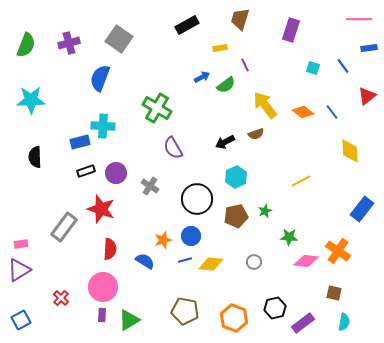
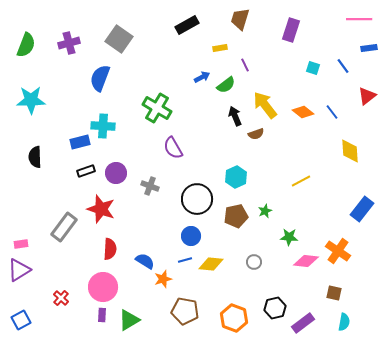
black arrow at (225, 142): moved 10 px right, 26 px up; rotated 96 degrees clockwise
gray cross at (150, 186): rotated 12 degrees counterclockwise
orange star at (163, 240): moved 39 px down
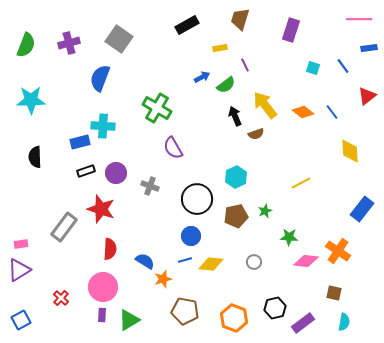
yellow line at (301, 181): moved 2 px down
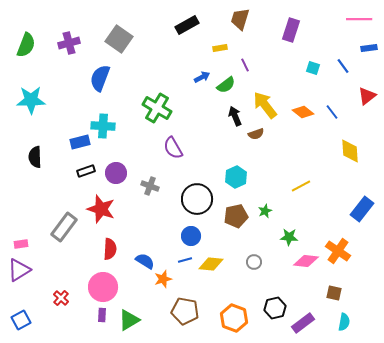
yellow line at (301, 183): moved 3 px down
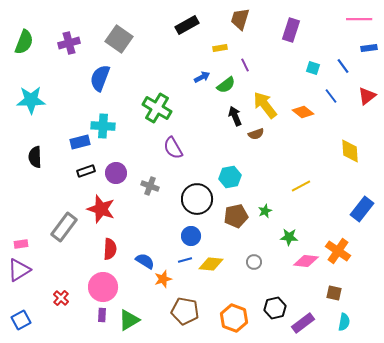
green semicircle at (26, 45): moved 2 px left, 3 px up
blue line at (332, 112): moved 1 px left, 16 px up
cyan hexagon at (236, 177): moved 6 px left; rotated 15 degrees clockwise
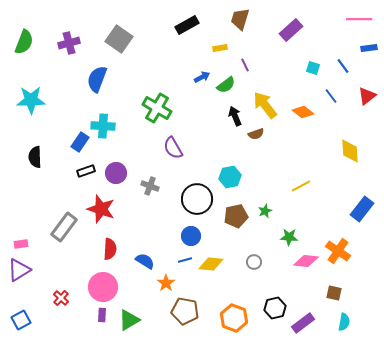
purple rectangle at (291, 30): rotated 30 degrees clockwise
blue semicircle at (100, 78): moved 3 px left, 1 px down
blue rectangle at (80, 142): rotated 42 degrees counterclockwise
orange star at (163, 279): moved 3 px right, 4 px down; rotated 18 degrees counterclockwise
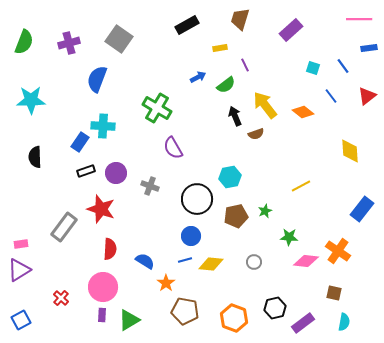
blue arrow at (202, 77): moved 4 px left
